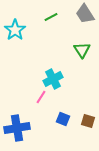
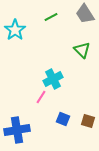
green triangle: rotated 12 degrees counterclockwise
blue cross: moved 2 px down
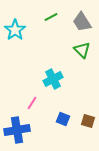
gray trapezoid: moved 3 px left, 8 px down
pink line: moved 9 px left, 6 px down
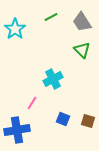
cyan star: moved 1 px up
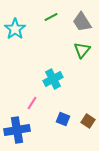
green triangle: rotated 24 degrees clockwise
brown square: rotated 16 degrees clockwise
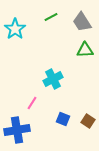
green triangle: moved 3 px right; rotated 48 degrees clockwise
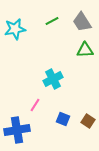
green line: moved 1 px right, 4 px down
cyan star: rotated 25 degrees clockwise
pink line: moved 3 px right, 2 px down
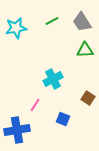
cyan star: moved 1 px right, 1 px up
brown square: moved 23 px up
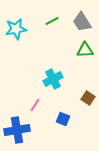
cyan star: moved 1 px down
